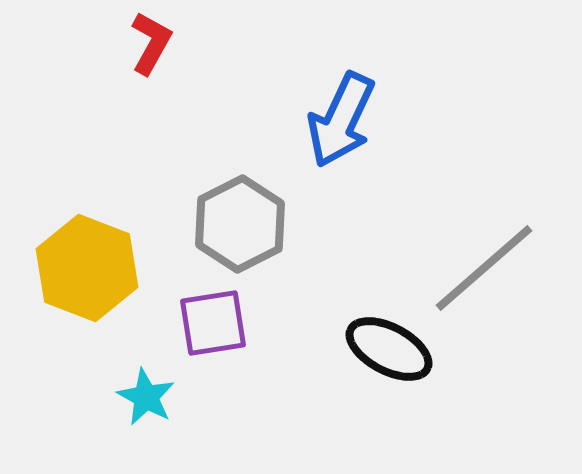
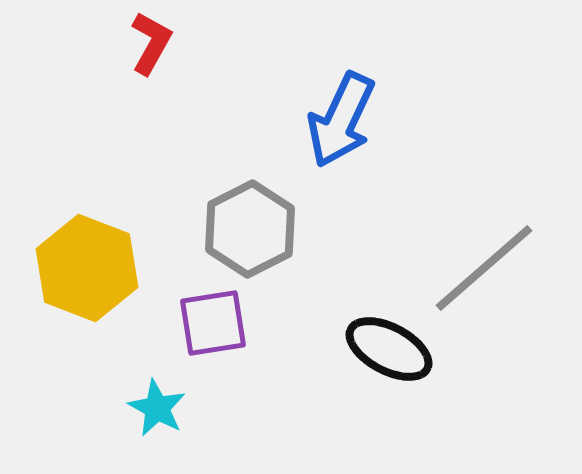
gray hexagon: moved 10 px right, 5 px down
cyan star: moved 11 px right, 11 px down
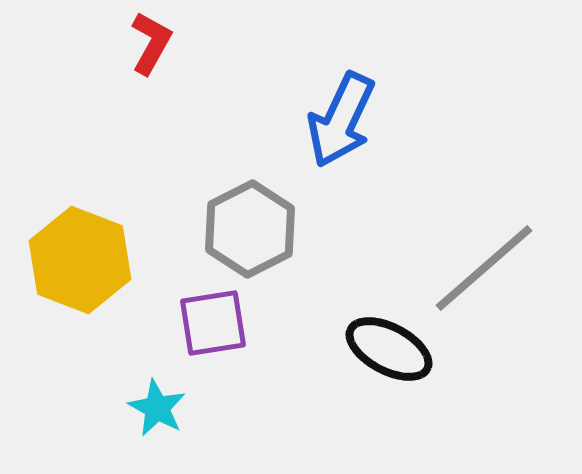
yellow hexagon: moved 7 px left, 8 px up
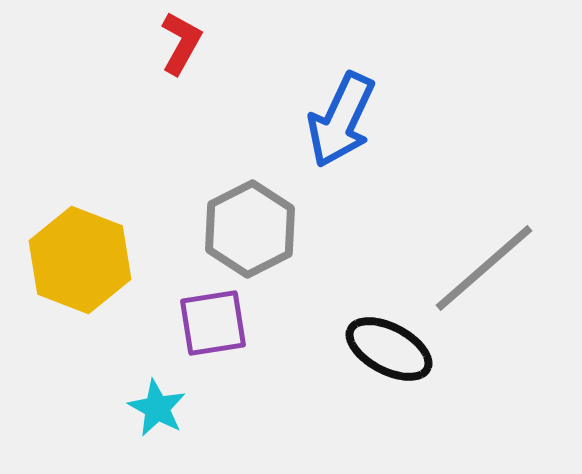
red L-shape: moved 30 px right
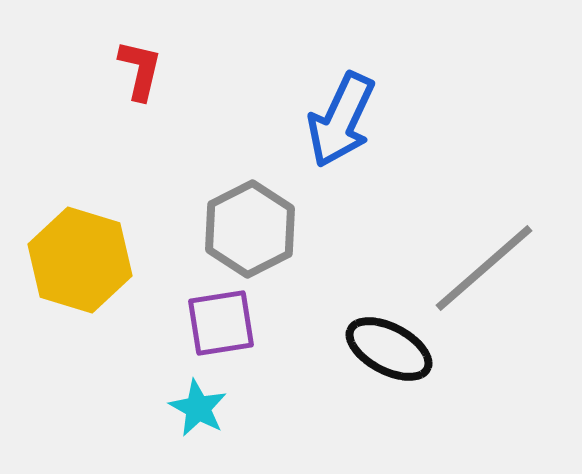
red L-shape: moved 41 px left, 27 px down; rotated 16 degrees counterclockwise
yellow hexagon: rotated 4 degrees counterclockwise
purple square: moved 8 px right
cyan star: moved 41 px right
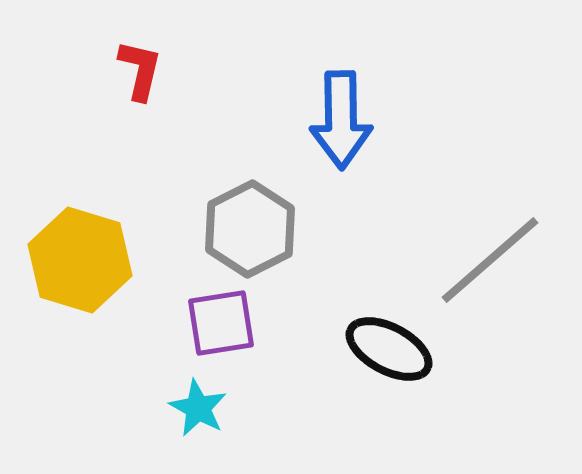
blue arrow: rotated 26 degrees counterclockwise
gray line: moved 6 px right, 8 px up
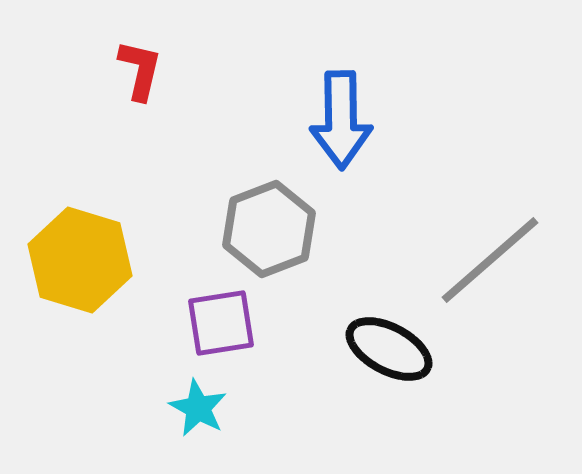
gray hexagon: moved 19 px right; rotated 6 degrees clockwise
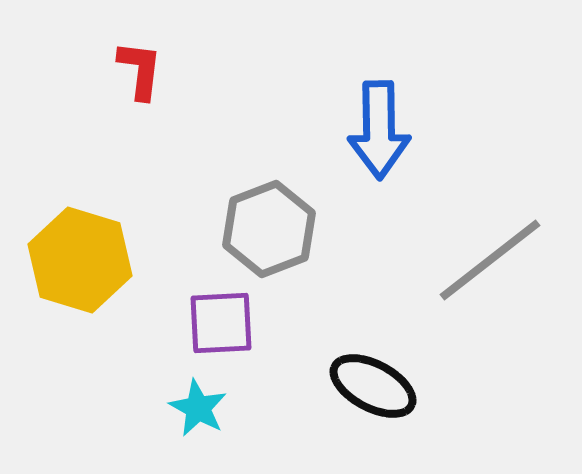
red L-shape: rotated 6 degrees counterclockwise
blue arrow: moved 38 px right, 10 px down
gray line: rotated 3 degrees clockwise
purple square: rotated 6 degrees clockwise
black ellipse: moved 16 px left, 37 px down
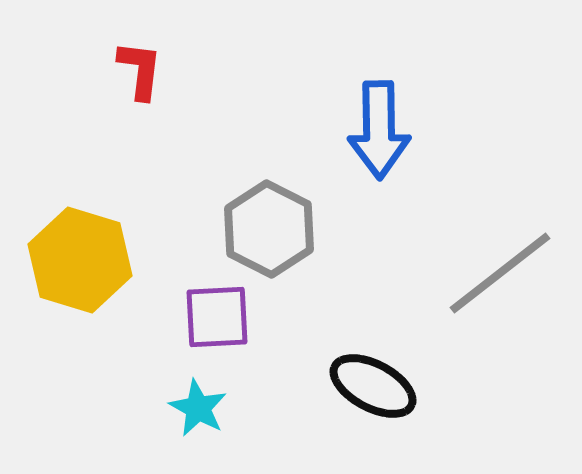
gray hexagon: rotated 12 degrees counterclockwise
gray line: moved 10 px right, 13 px down
purple square: moved 4 px left, 6 px up
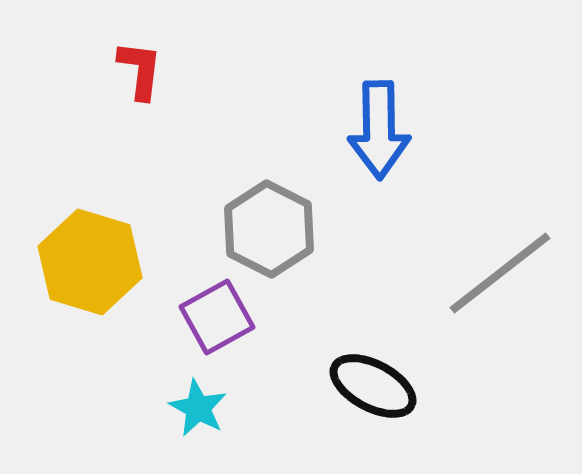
yellow hexagon: moved 10 px right, 2 px down
purple square: rotated 26 degrees counterclockwise
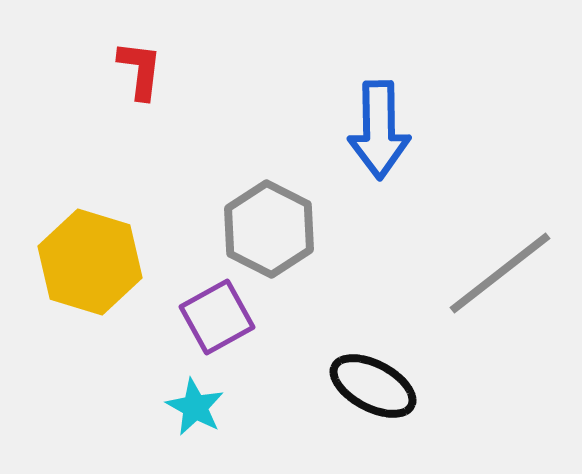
cyan star: moved 3 px left, 1 px up
